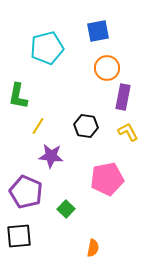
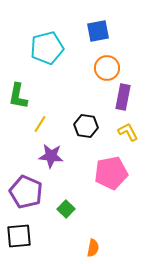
yellow line: moved 2 px right, 2 px up
pink pentagon: moved 4 px right, 6 px up
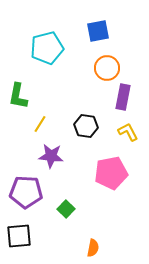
purple pentagon: rotated 20 degrees counterclockwise
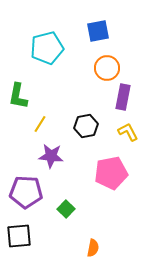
black hexagon: rotated 20 degrees counterclockwise
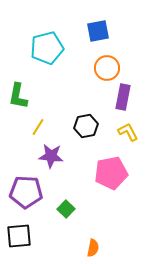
yellow line: moved 2 px left, 3 px down
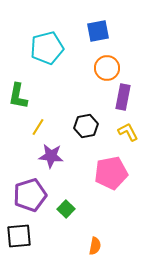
purple pentagon: moved 4 px right, 3 px down; rotated 20 degrees counterclockwise
orange semicircle: moved 2 px right, 2 px up
